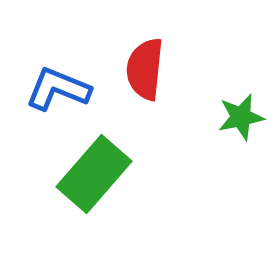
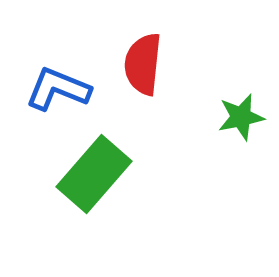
red semicircle: moved 2 px left, 5 px up
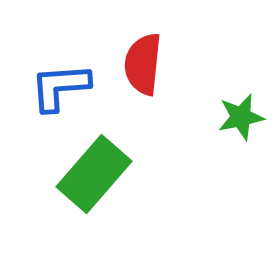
blue L-shape: moved 2 px right, 2 px up; rotated 26 degrees counterclockwise
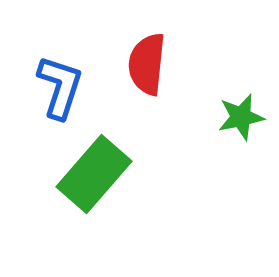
red semicircle: moved 4 px right
blue L-shape: rotated 112 degrees clockwise
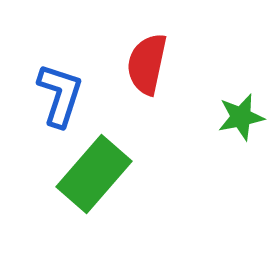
red semicircle: rotated 6 degrees clockwise
blue L-shape: moved 8 px down
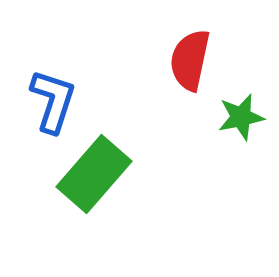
red semicircle: moved 43 px right, 4 px up
blue L-shape: moved 7 px left, 6 px down
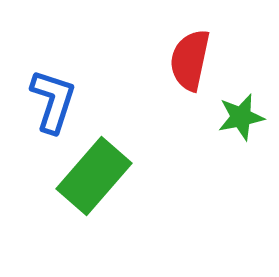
green rectangle: moved 2 px down
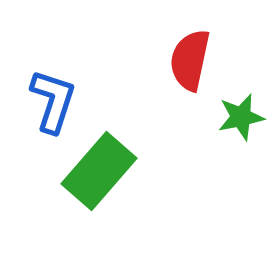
green rectangle: moved 5 px right, 5 px up
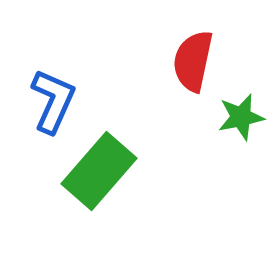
red semicircle: moved 3 px right, 1 px down
blue L-shape: rotated 6 degrees clockwise
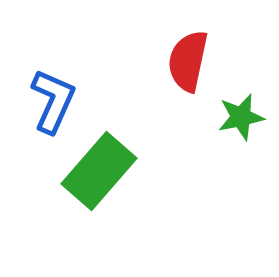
red semicircle: moved 5 px left
